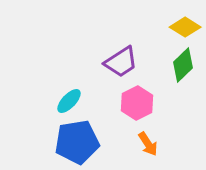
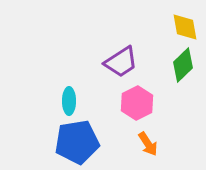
yellow diamond: rotated 48 degrees clockwise
cyan ellipse: rotated 44 degrees counterclockwise
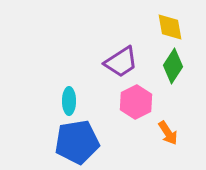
yellow diamond: moved 15 px left
green diamond: moved 10 px left, 1 px down; rotated 12 degrees counterclockwise
pink hexagon: moved 1 px left, 1 px up
orange arrow: moved 20 px right, 11 px up
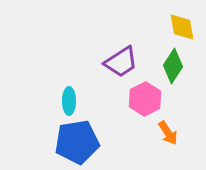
yellow diamond: moved 12 px right
pink hexagon: moved 9 px right, 3 px up
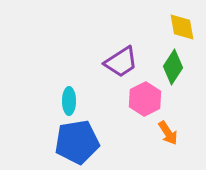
green diamond: moved 1 px down
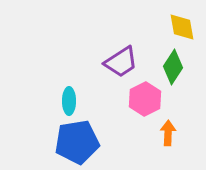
orange arrow: rotated 145 degrees counterclockwise
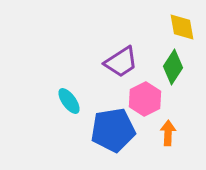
cyan ellipse: rotated 36 degrees counterclockwise
blue pentagon: moved 36 px right, 12 px up
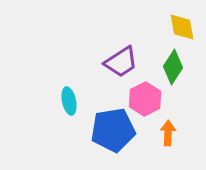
cyan ellipse: rotated 24 degrees clockwise
